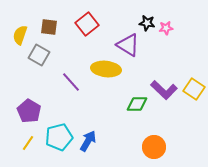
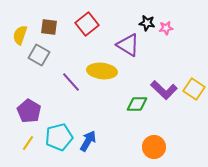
yellow ellipse: moved 4 px left, 2 px down
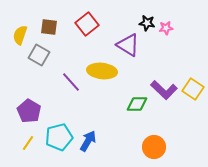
yellow square: moved 1 px left
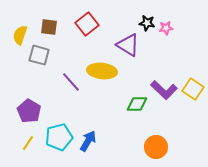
gray square: rotated 15 degrees counterclockwise
orange circle: moved 2 px right
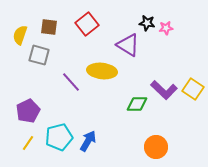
purple pentagon: moved 1 px left; rotated 15 degrees clockwise
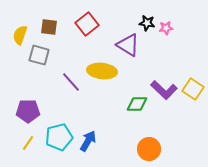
purple pentagon: rotated 25 degrees clockwise
orange circle: moved 7 px left, 2 px down
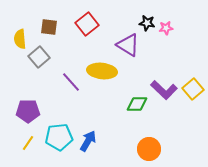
yellow semicircle: moved 4 px down; rotated 24 degrees counterclockwise
gray square: moved 2 px down; rotated 35 degrees clockwise
yellow square: rotated 15 degrees clockwise
cyan pentagon: rotated 8 degrees clockwise
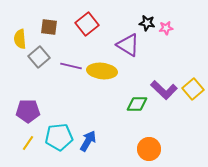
purple line: moved 16 px up; rotated 35 degrees counterclockwise
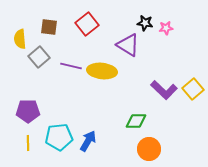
black star: moved 2 px left
green diamond: moved 1 px left, 17 px down
yellow line: rotated 35 degrees counterclockwise
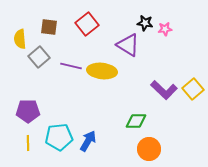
pink star: moved 1 px left, 1 px down
